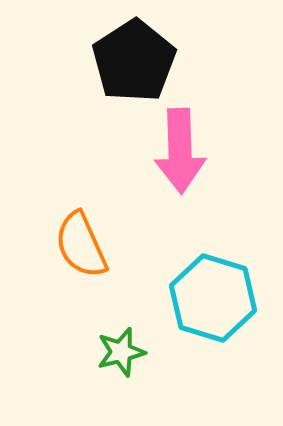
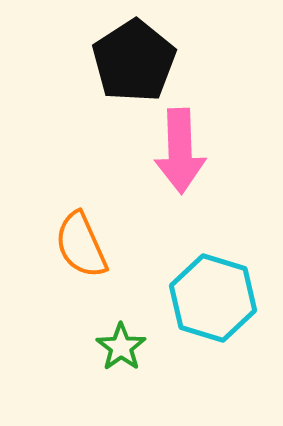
green star: moved 5 px up; rotated 21 degrees counterclockwise
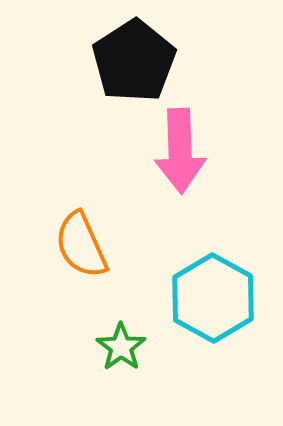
cyan hexagon: rotated 12 degrees clockwise
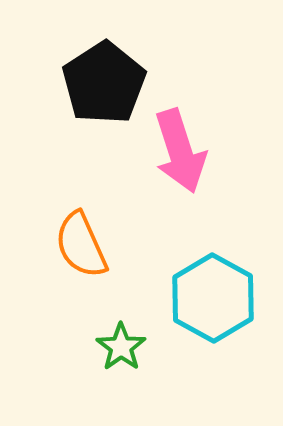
black pentagon: moved 30 px left, 22 px down
pink arrow: rotated 16 degrees counterclockwise
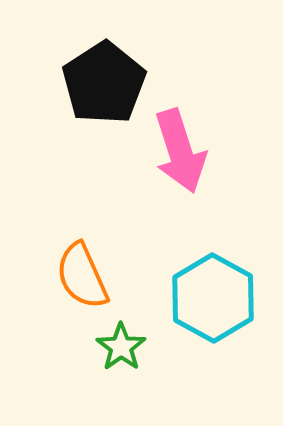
orange semicircle: moved 1 px right, 31 px down
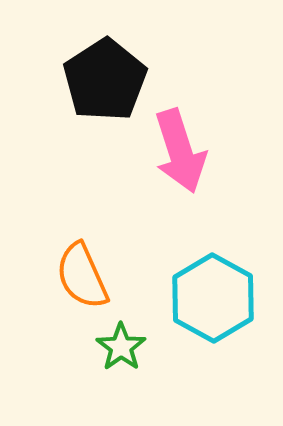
black pentagon: moved 1 px right, 3 px up
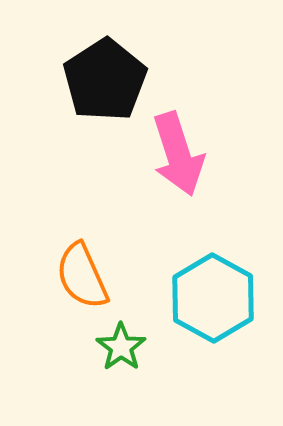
pink arrow: moved 2 px left, 3 px down
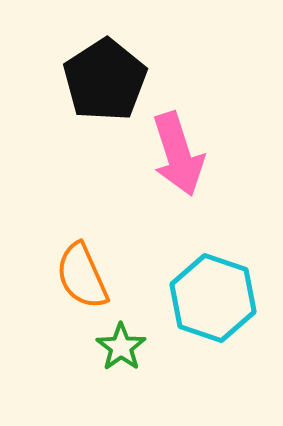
cyan hexagon: rotated 10 degrees counterclockwise
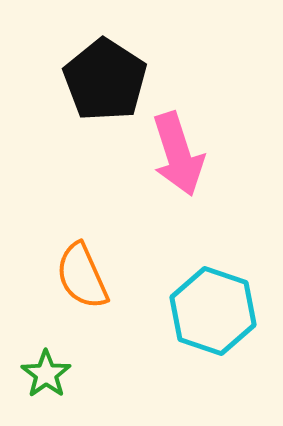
black pentagon: rotated 6 degrees counterclockwise
cyan hexagon: moved 13 px down
green star: moved 75 px left, 27 px down
